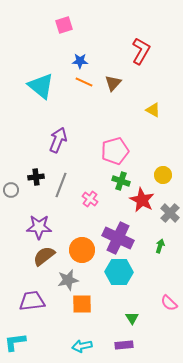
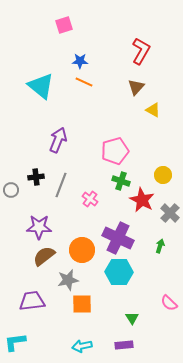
brown triangle: moved 23 px right, 4 px down
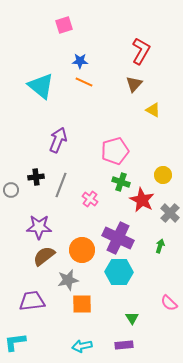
brown triangle: moved 2 px left, 3 px up
green cross: moved 1 px down
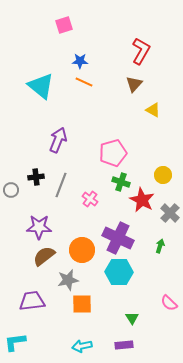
pink pentagon: moved 2 px left, 2 px down
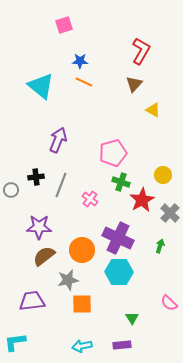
red star: rotated 15 degrees clockwise
purple rectangle: moved 2 px left
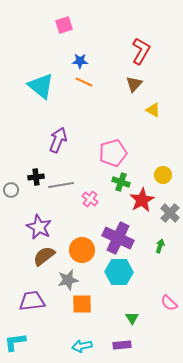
gray line: rotated 60 degrees clockwise
purple star: rotated 25 degrees clockwise
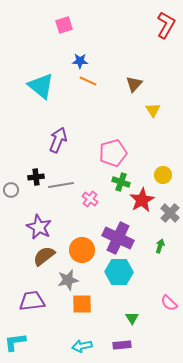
red L-shape: moved 25 px right, 26 px up
orange line: moved 4 px right, 1 px up
yellow triangle: rotated 28 degrees clockwise
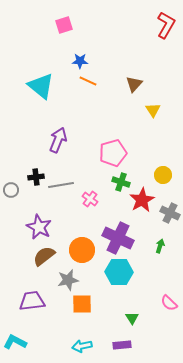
gray cross: rotated 18 degrees counterclockwise
cyan L-shape: rotated 35 degrees clockwise
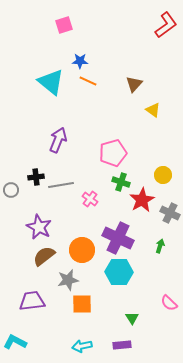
red L-shape: rotated 24 degrees clockwise
cyan triangle: moved 10 px right, 4 px up
yellow triangle: rotated 21 degrees counterclockwise
